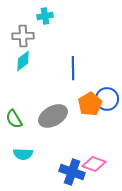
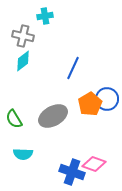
gray cross: rotated 15 degrees clockwise
blue line: rotated 25 degrees clockwise
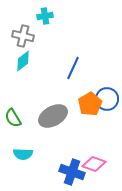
green semicircle: moved 1 px left, 1 px up
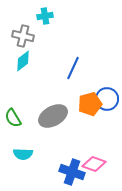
orange pentagon: rotated 15 degrees clockwise
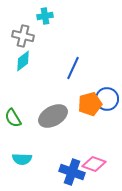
cyan semicircle: moved 1 px left, 5 px down
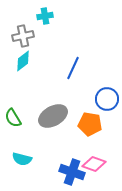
gray cross: rotated 25 degrees counterclockwise
orange pentagon: moved 20 px down; rotated 25 degrees clockwise
cyan semicircle: rotated 12 degrees clockwise
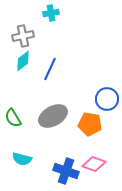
cyan cross: moved 6 px right, 3 px up
blue line: moved 23 px left, 1 px down
blue cross: moved 6 px left, 1 px up
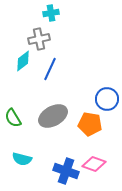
gray cross: moved 16 px right, 3 px down
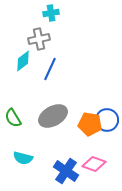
blue circle: moved 21 px down
cyan semicircle: moved 1 px right, 1 px up
blue cross: rotated 15 degrees clockwise
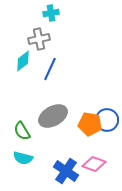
green semicircle: moved 9 px right, 13 px down
